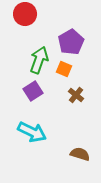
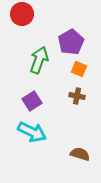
red circle: moved 3 px left
orange square: moved 15 px right
purple square: moved 1 px left, 10 px down
brown cross: moved 1 px right, 1 px down; rotated 28 degrees counterclockwise
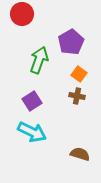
orange square: moved 5 px down; rotated 14 degrees clockwise
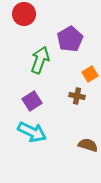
red circle: moved 2 px right
purple pentagon: moved 1 px left, 3 px up
green arrow: moved 1 px right
orange square: moved 11 px right; rotated 21 degrees clockwise
brown semicircle: moved 8 px right, 9 px up
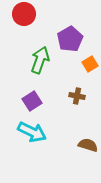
orange square: moved 10 px up
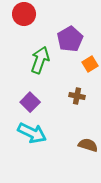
purple square: moved 2 px left, 1 px down; rotated 12 degrees counterclockwise
cyan arrow: moved 1 px down
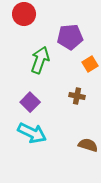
purple pentagon: moved 2 px up; rotated 25 degrees clockwise
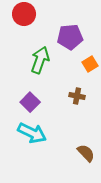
brown semicircle: moved 2 px left, 8 px down; rotated 30 degrees clockwise
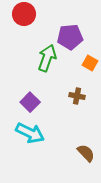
green arrow: moved 7 px right, 2 px up
orange square: moved 1 px up; rotated 28 degrees counterclockwise
cyan arrow: moved 2 px left
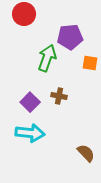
orange square: rotated 21 degrees counterclockwise
brown cross: moved 18 px left
cyan arrow: rotated 20 degrees counterclockwise
